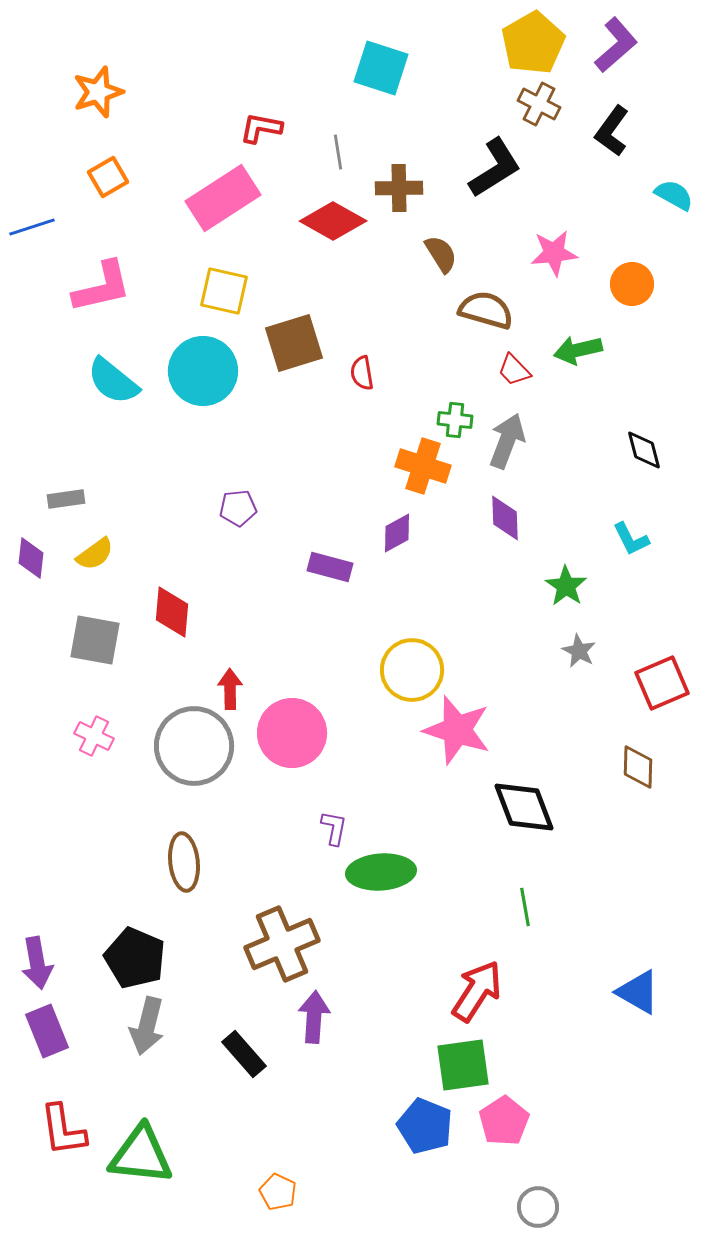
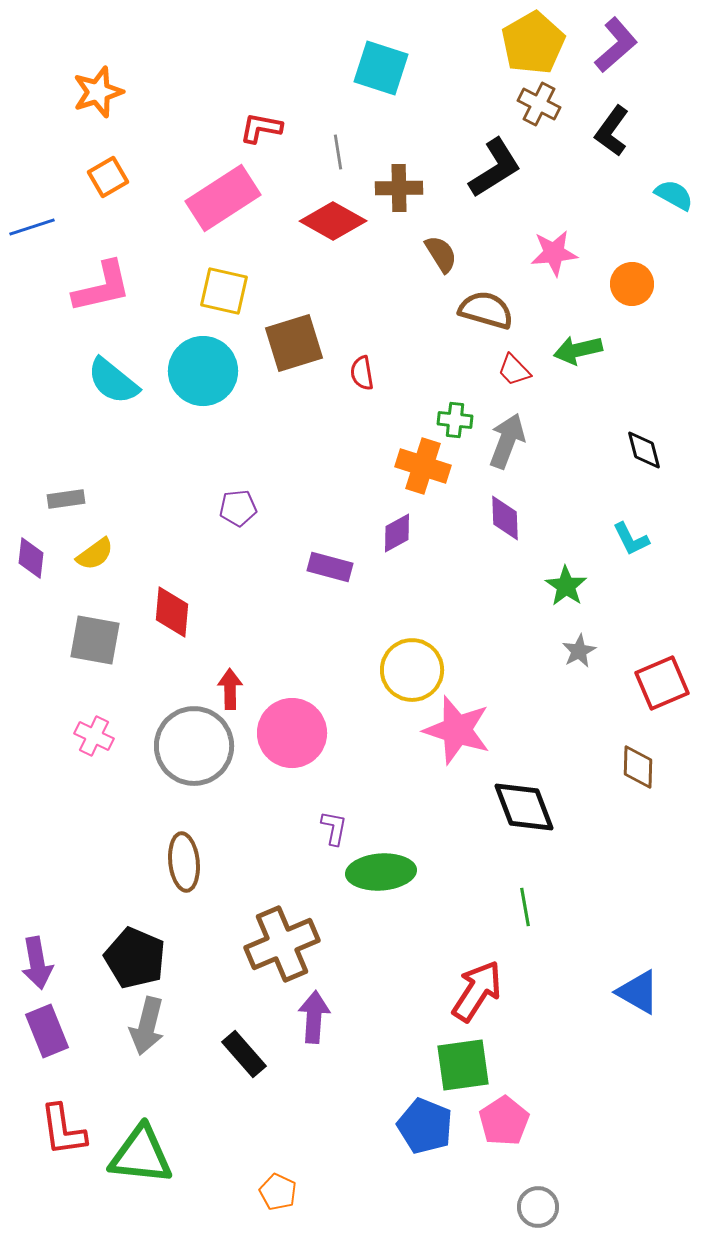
gray star at (579, 651): rotated 16 degrees clockwise
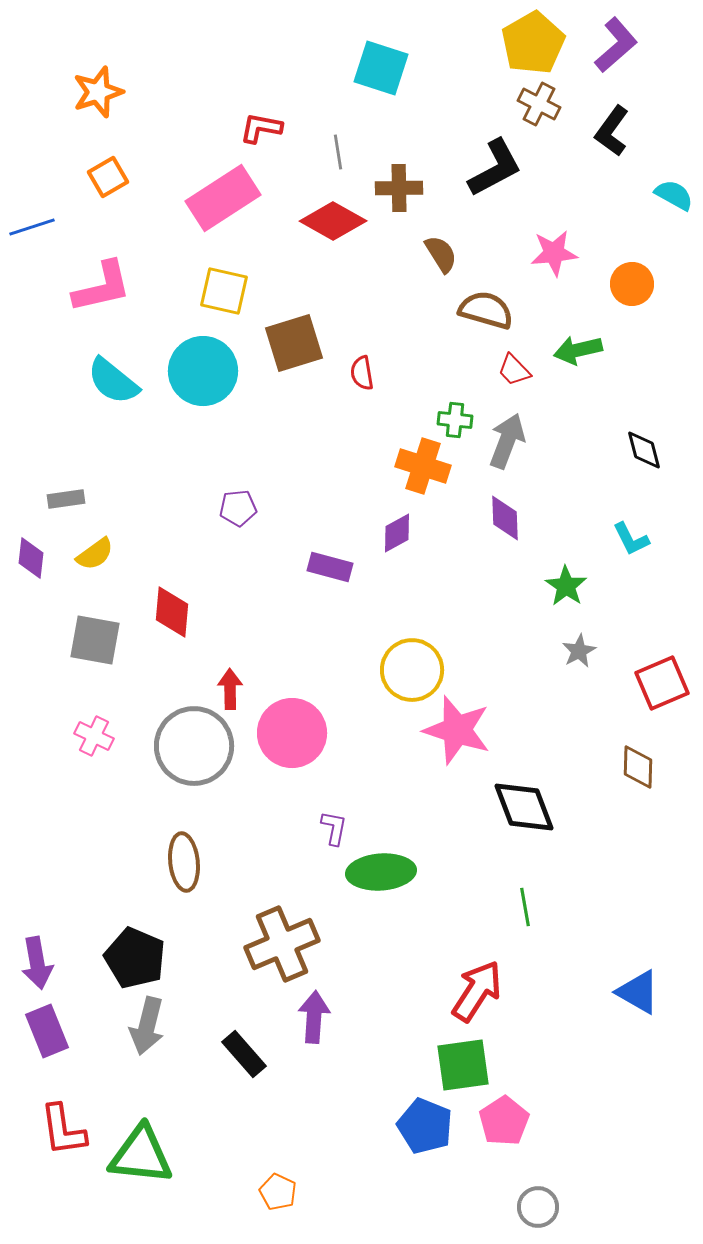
black L-shape at (495, 168): rotated 4 degrees clockwise
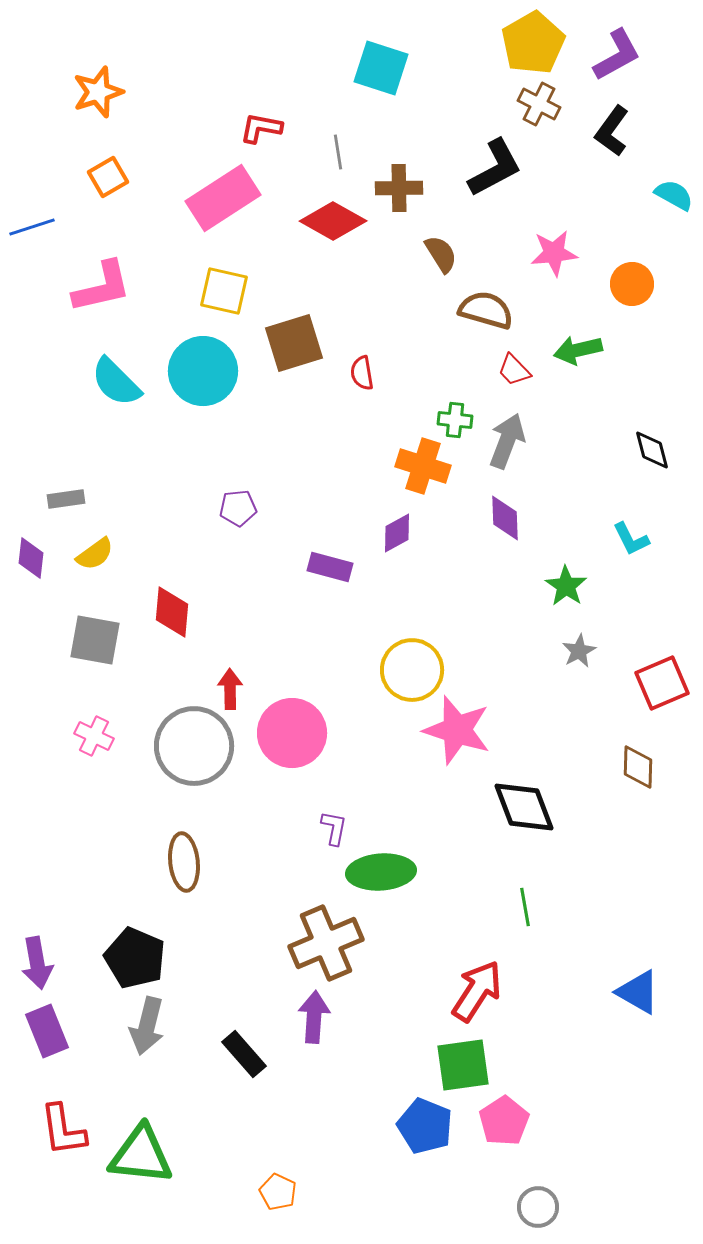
purple L-shape at (616, 45): moved 1 px right, 10 px down; rotated 12 degrees clockwise
cyan semicircle at (113, 381): moved 3 px right, 1 px down; rotated 6 degrees clockwise
black diamond at (644, 450): moved 8 px right
brown cross at (282, 944): moved 44 px right, 1 px up
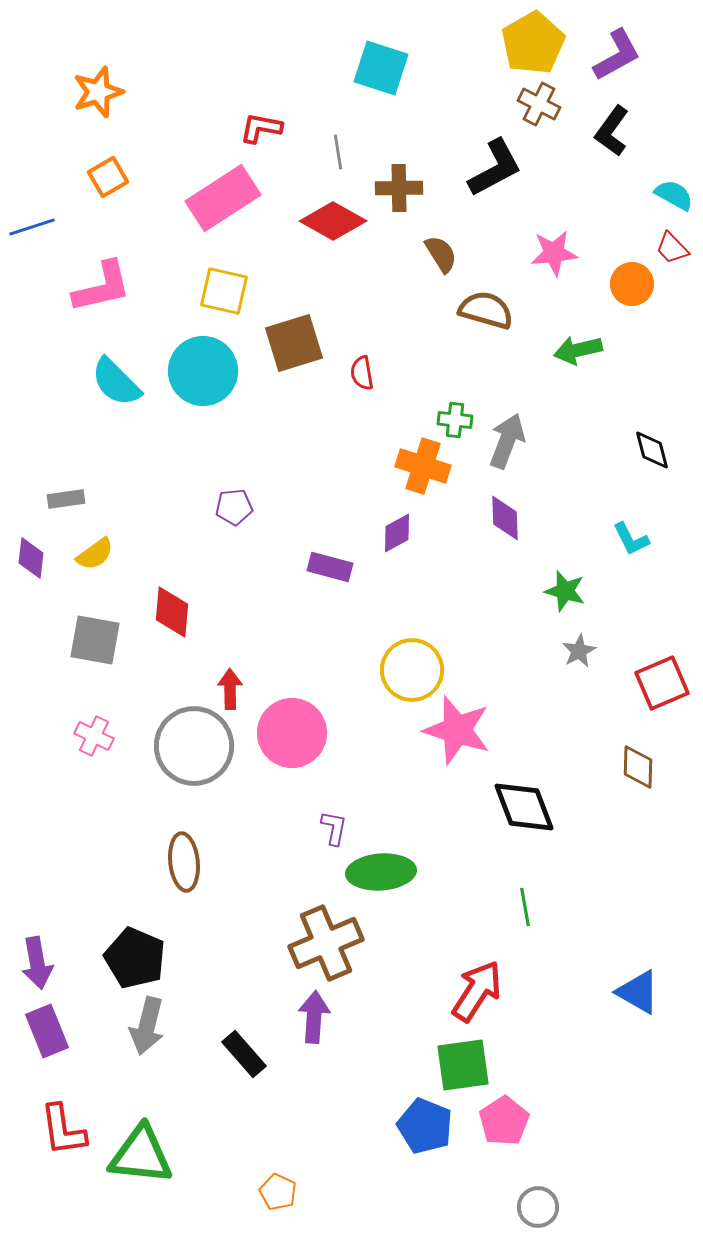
red trapezoid at (514, 370): moved 158 px right, 122 px up
purple pentagon at (238, 508): moved 4 px left, 1 px up
green star at (566, 586): moved 1 px left, 5 px down; rotated 18 degrees counterclockwise
